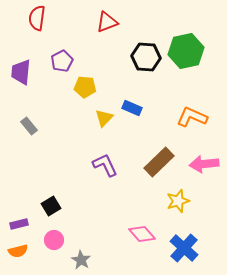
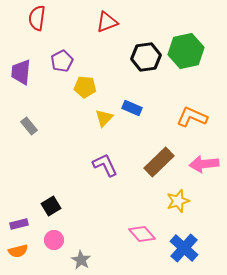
black hexagon: rotated 12 degrees counterclockwise
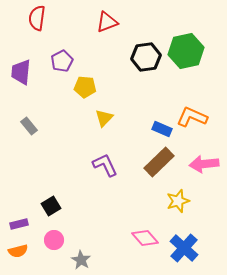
blue rectangle: moved 30 px right, 21 px down
pink diamond: moved 3 px right, 4 px down
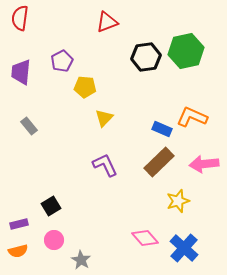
red semicircle: moved 17 px left
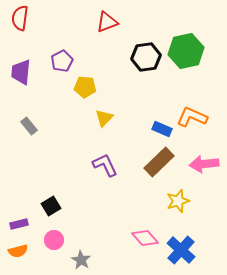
blue cross: moved 3 px left, 2 px down
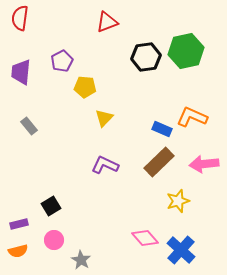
purple L-shape: rotated 40 degrees counterclockwise
